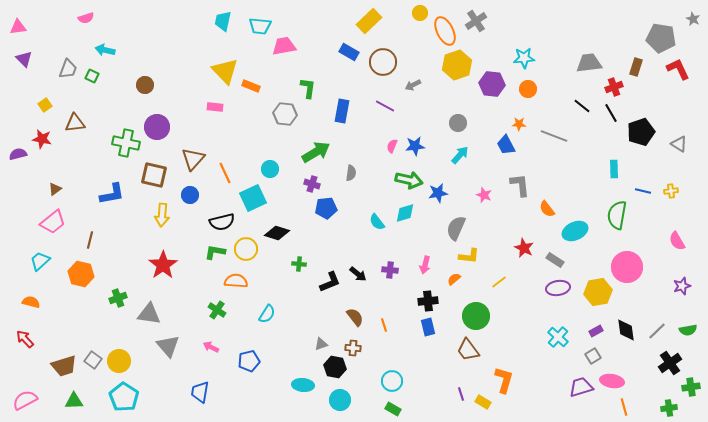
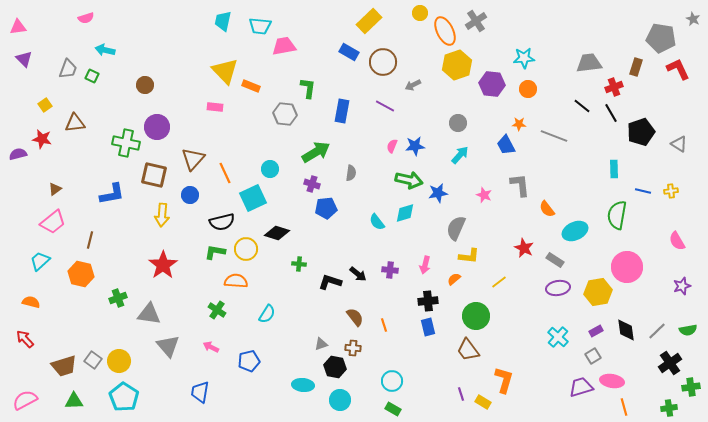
black L-shape at (330, 282): rotated 140 degrees counterclockwise
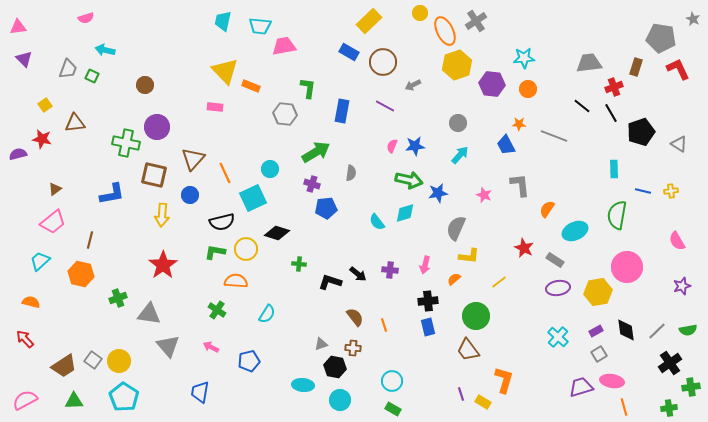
orange semicircle at (547, 209): rotated 72 degrees clockwise
gray square at (593, 356): moved 6 px right, 2 px up
brown trapezoid at (64, 366): rotated 16 degrees counterclockwise
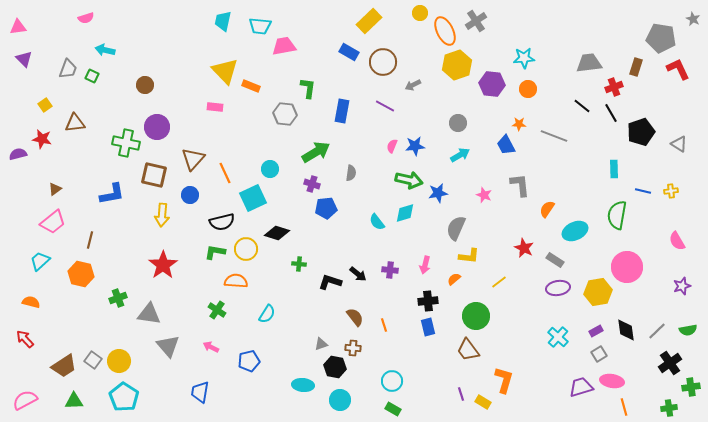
cyan arrow at (460, 155): rotated 18 degrees clockwise
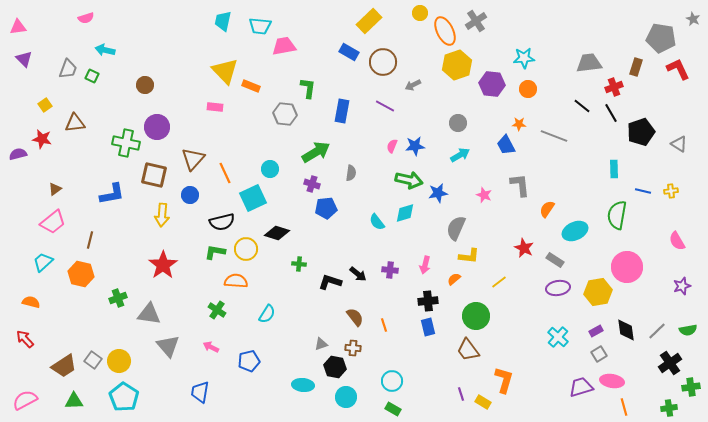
cyan trapezoid at (40, 261): moved 3 px right, 1 px down
cyan circle at (340, 400): moved 6 px right, 3 px up
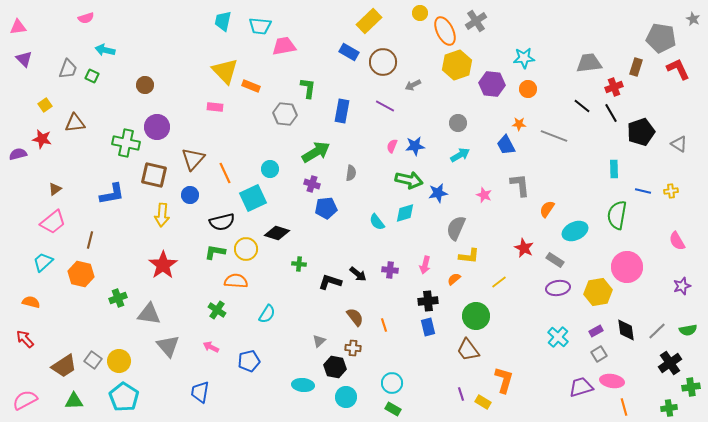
gray triangle at (321, 344): moved 2 px left, 3 px up; rotated 24 degrees counterclockwise
cyan circle at (392, 381): moved 2 px down
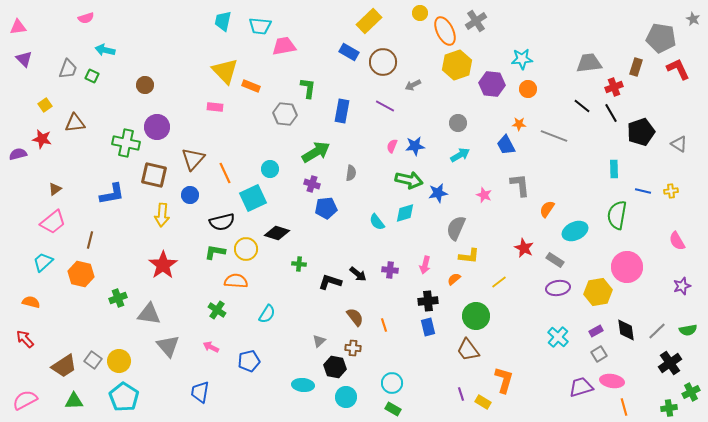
cyan star at (524, 58): moved 2 px left, 1 px down
green cross at (691, 387): moved 5 px down; rotated 18 degrees counterclockwise
